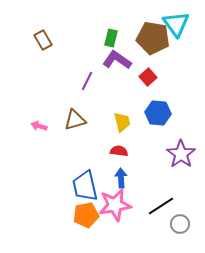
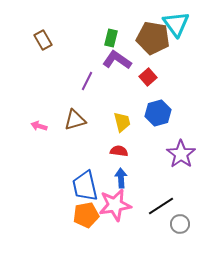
blue hexagon: rotated 20 degrees counterclockwise
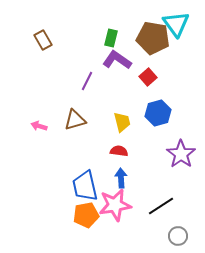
gray circle: moved 2 px left, 12 px down
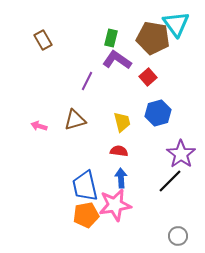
black line: moved 9 px right, 25 px up; rotated 12 degrees counterclockwise
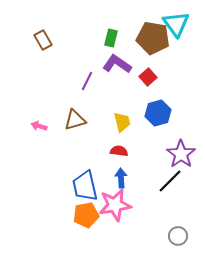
purple L-shape: moved 4 px down
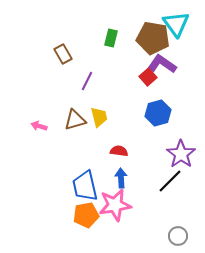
brown rectangle: moved 20 px right, 14 px down
purple L-shape: moved 45 px right
yellow trapezoid: moved 23 px left, 5 px up
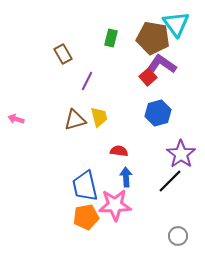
pink arrow: moved 23 px left, 7 px up
blue arrow: moved 5 px right, 1 px up
pink star: rotated 8 degrees clockwise
orange pentagon: moved 2 px down
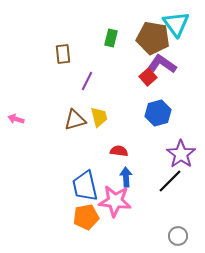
brown rectangle: rotated 24 degrees clockwise
pink star: moved 4 px up; rotated 8 degrees clockwise
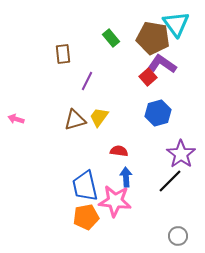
green rectangle: rotated 54 degrees counterclockwise
yellow trapezoid: rotated 130 degrees counterclockwise
